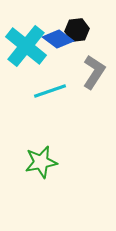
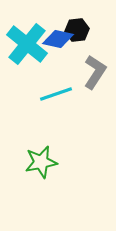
blue diamond: rotated 24 degrees counterclockwise
cyan cross: moved 1 px right, 2 px up
gray L-shape: moved 1 px right
cyan line: moved 6 px right, 3 px down
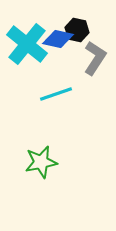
black hexagon: rotated 20 degrees clockwise
gray L-shape: moved 14 px up
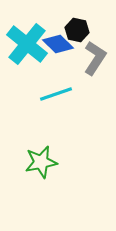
blue diamond: moved 5 px down; rotated 32 degrees clockwise
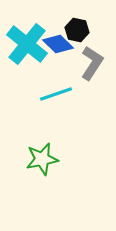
gray L-shape: moved 3 px left, 5 px down
green star: moved 1 px right, 3 px up
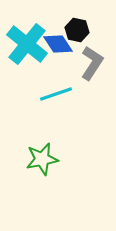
blue diamond: rotated 12 degrees clockwise
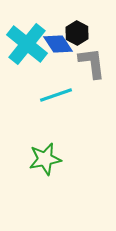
black hexagon: moved 3 px down; rotated 15 degrees clockwise
gray L-shape: rotated 40 degrees counterclockwise
cyan line: moved 1 px down
green star: moved 3 px right
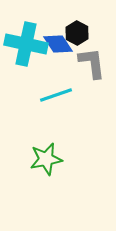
cyan cross: moved 1 px left; rotated 27 degrees counterclockwise
green star: moved 1 px right
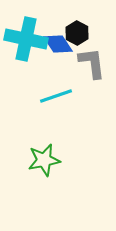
cyan cross: moved 5 px up
cyan line: moved 1 px down
green star: moved 2 px left, 1 px down
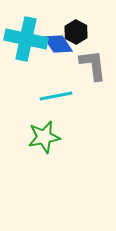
black hexagon: moved 1 px left, 1 px up
gray L-shape: moved 1 px right, 2 px down
cyan line: rotated 8 degrees clockwise
green star: moved 23 px up
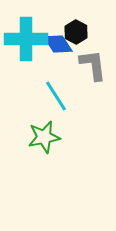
cyan cross: rotated 12 degrees counterclockwise
cyan line: rotated 68 degrees clockwise
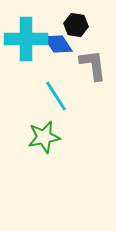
black hexagon: moved 7 px up; rotated 20 degrees counterclockwise
